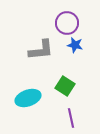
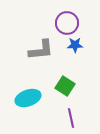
blue star: rotated 14 degrees counterclockwise
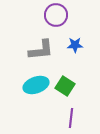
purple circle: moved 11 px left, 8 px up
cyan ellipse: moved 8 px right, 13 px up
purple line: rotated 18 degrees clockwise
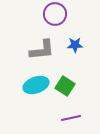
purple circle: moved 1 px left, 1 px up
gray L-shape: moved 1 px right
purple line: rotated 72 degrees clockwise
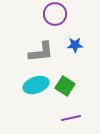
gray L-shape: moved 1 px left, 2 px down
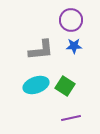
purple circle: moved 16 px right, 6 px down
blue star: moved 1 px left, 1 px down
gray L-shape: moved 2 px up
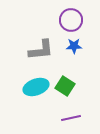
cyan ellipse: moved 2 px down
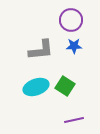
purple line: moved 3 px right, 2 px down
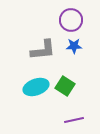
gray L-shape: moved 2 px right
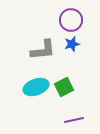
blue star: moved 2 px left, 2 px up; rotated 14 degrees counterclockwise
green square: moved 1 px left, 1 px down; rotated 30 degrees clockwise
